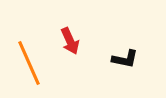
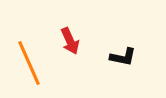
black L-shape: moved 2 px left, 2 px up
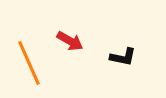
red arrow: rotated 36 degrees counterclockwise
